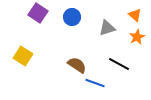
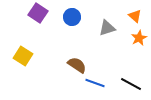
orange triangle: moved 1 px down
orange star: moved 2 px right, 1 px down
black line: moved 12 px right, 20 px down
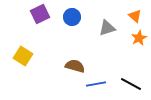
purple square: moved 2 px right, 1 px down; rotated 30 degrees clockwise
brown semicircle: moved 2 px left, 1 px down; rotated 18 degrees counterclockwise
blue line: moved 1 px right, 1 px down; rotated 30 degrees counterclockwise
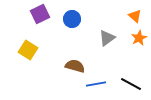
blue circle: moved 2 px down
gray triangle: moved 10 px down; rotated 18 degrees counterclockwise
yellow square: moved 5 px right, 6 px up
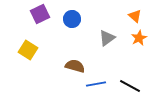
black line: moved 1 px left, 2 px down
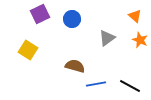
orange star: moved 1 px right, 2 px down; rotated 21 degrees counterclockwise
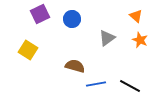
orange triangle: moved 1 px right
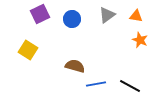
orange triangle: rotated 32 degrees counterclockwise
gray triangle: moved 23 px up
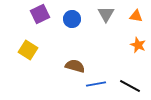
gray triangle: moved 1 px left, 1 px up; rotated 24 degrees counterclockwise
orange star: moved 2 px left, 5 px down
